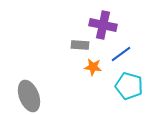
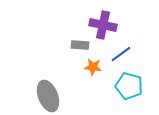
gray ellipse: moved 19 px right
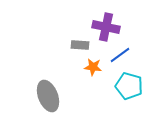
purple cross: moved 3 px right, 2 px down
blue line: moved 1 px left, 1 px down
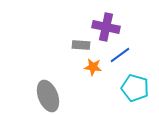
gray rectangle: moved 1 px right
cyan pentagon: moved 6 px right, 2 px down
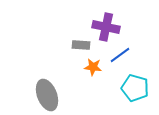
gray ellipse: moved 1 px left, 1 px up
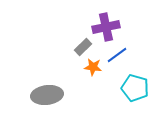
purple cross: rotated 24 degrees counterclockwise
gray rectangle: moved 2 px right, 2 px down; rotated 48 degrees counterclockwise
blue line: moved 3 px left
gray ellipse: rotated 76 degrees counterclockwise
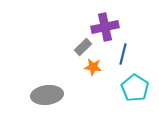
purple cross: moved 1 px left
blue line: moved 6 px right, 1 px up; rotated 40 degrees counterclockwise
cyan pentagon: rotated 16 degrees clockwise
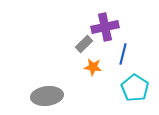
gray rectangle: moved 1 px right, 3 px up
gray ellipse: moved 1 px down
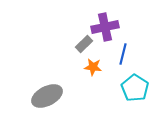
gray ellipse: rotated 20 degrees counterclockwise
